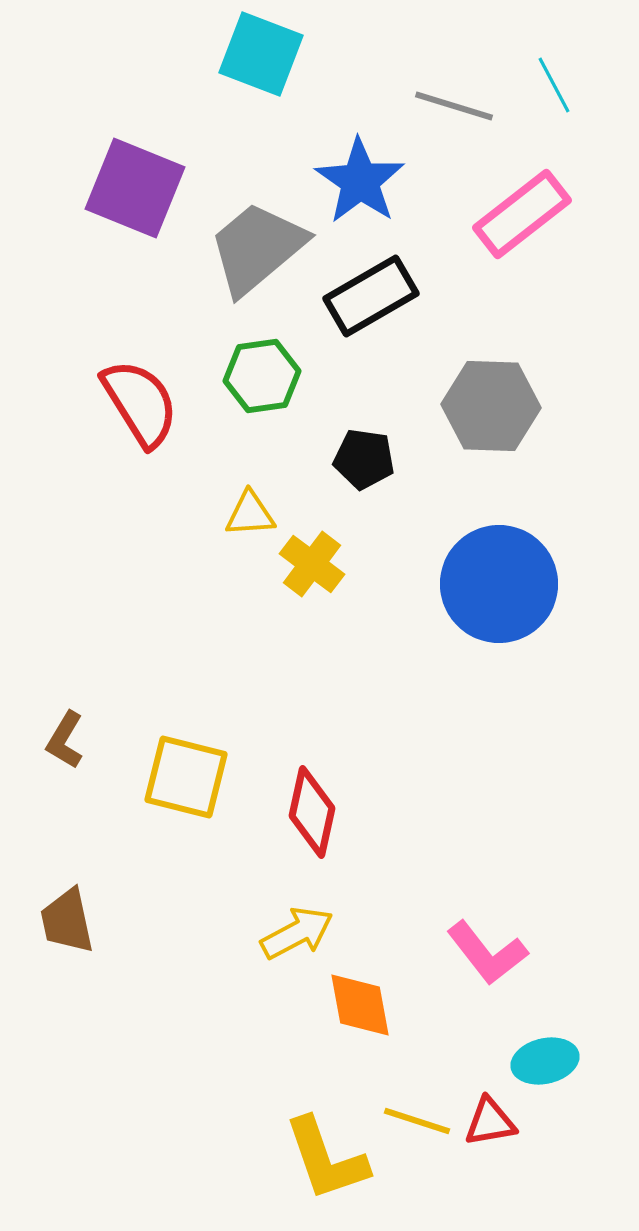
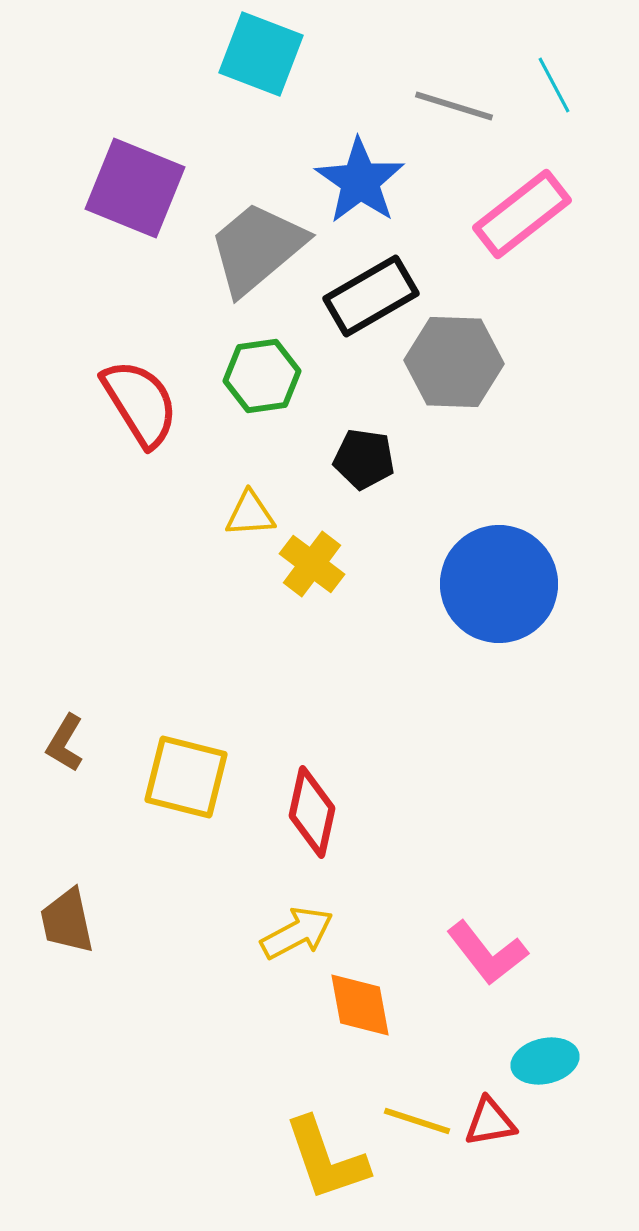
gray hexagon: moved 37 px left, 44 px up
brown L-shape: moved 3 px down
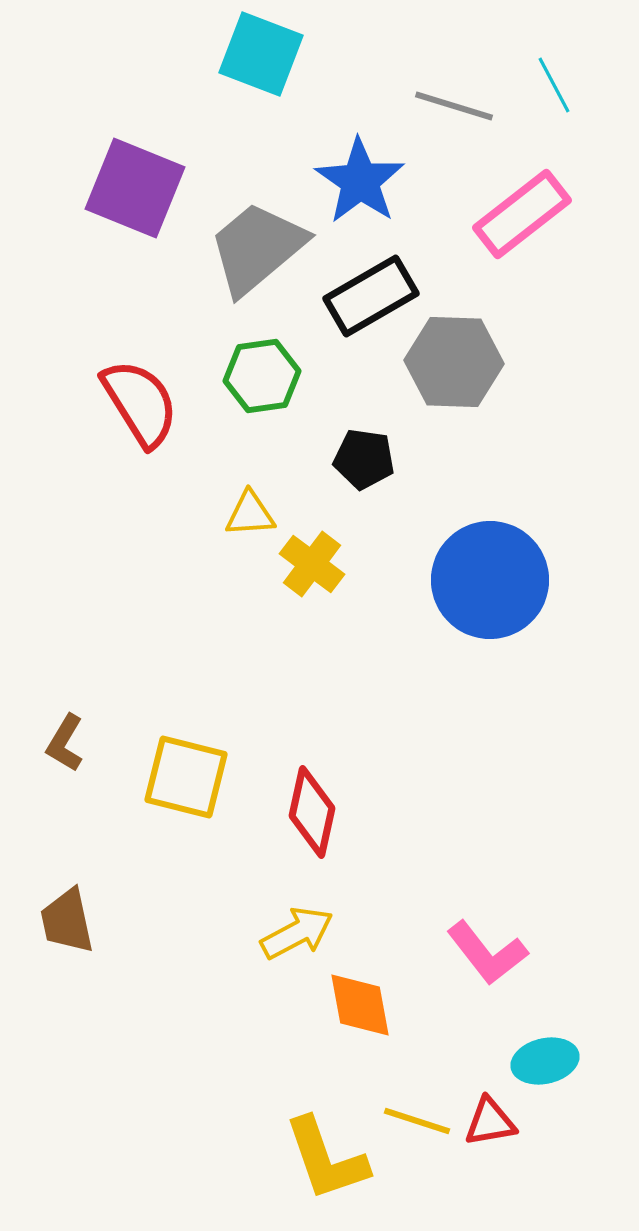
blue circle: moved 9 px left, 4 px up
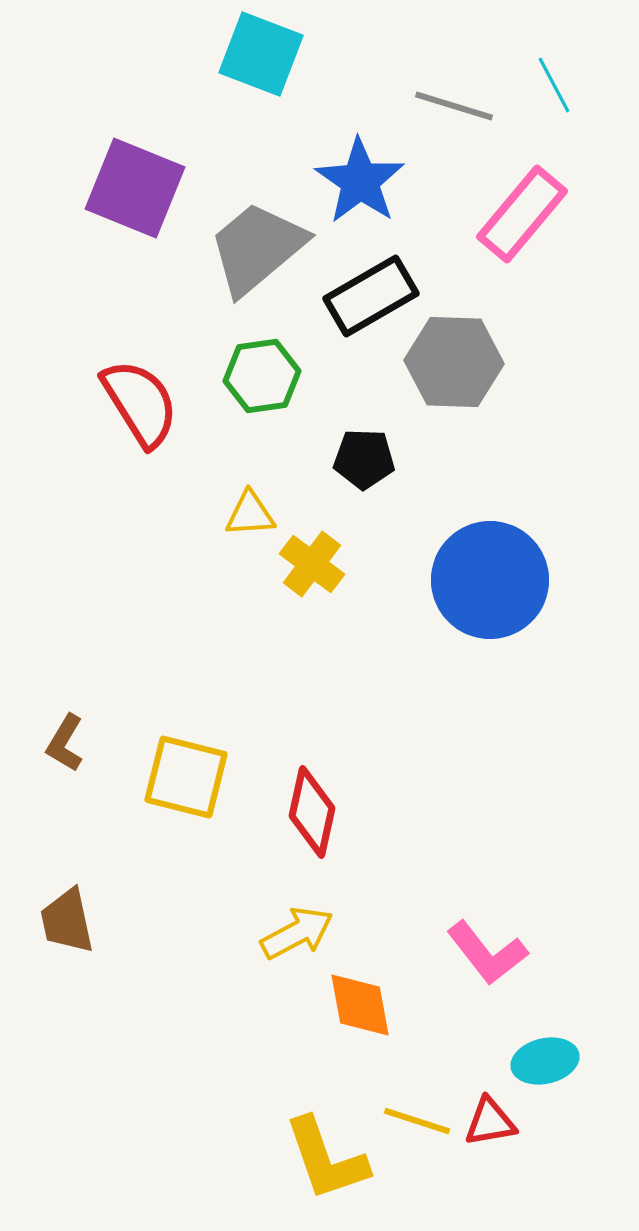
pink rectangle: rotated 12 degrees counterclockwise
black pentagon: rotated 6 degrees counterclockwise
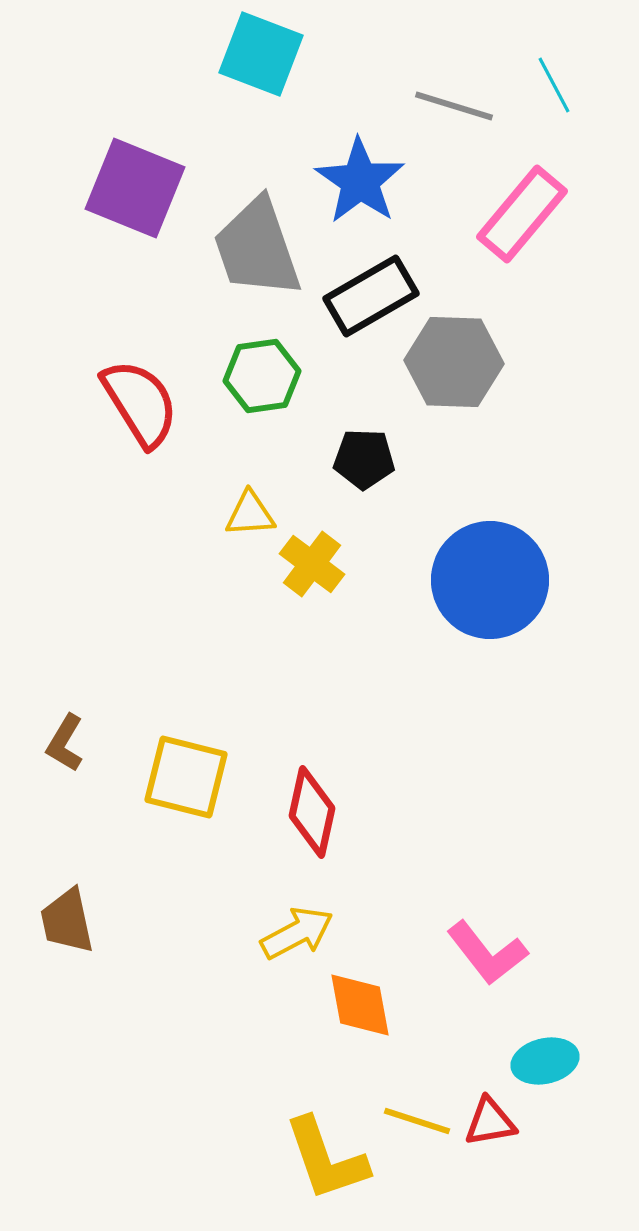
gray trapezoid: rotated 69 degrees counterclockwise
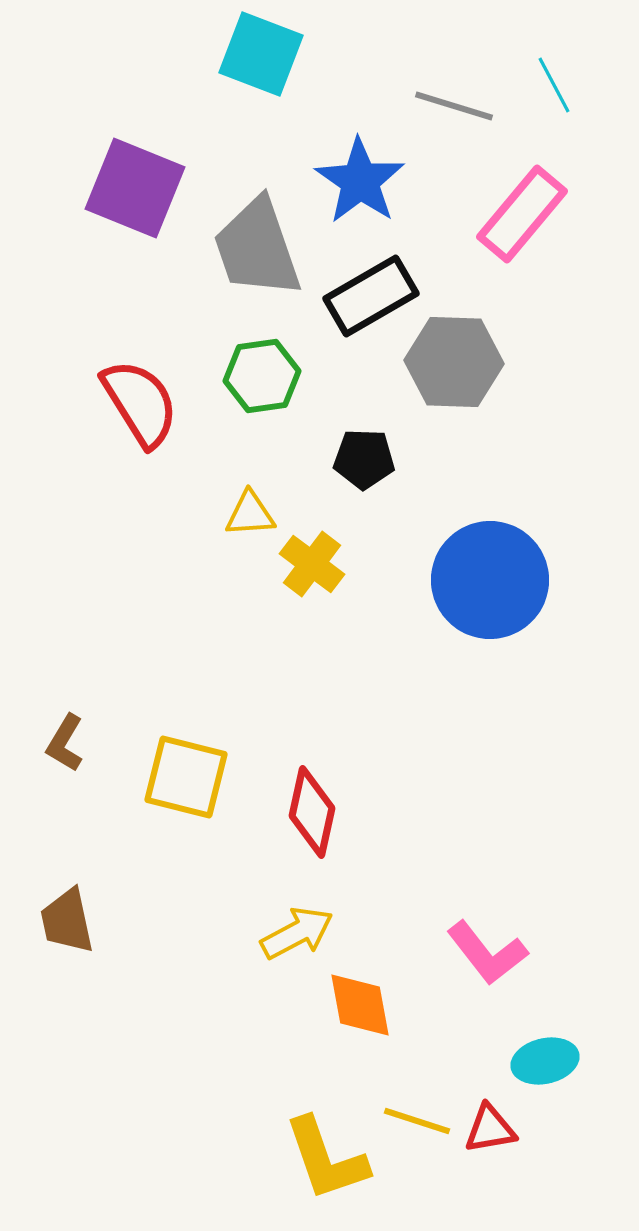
red triangle: moved 7 px down
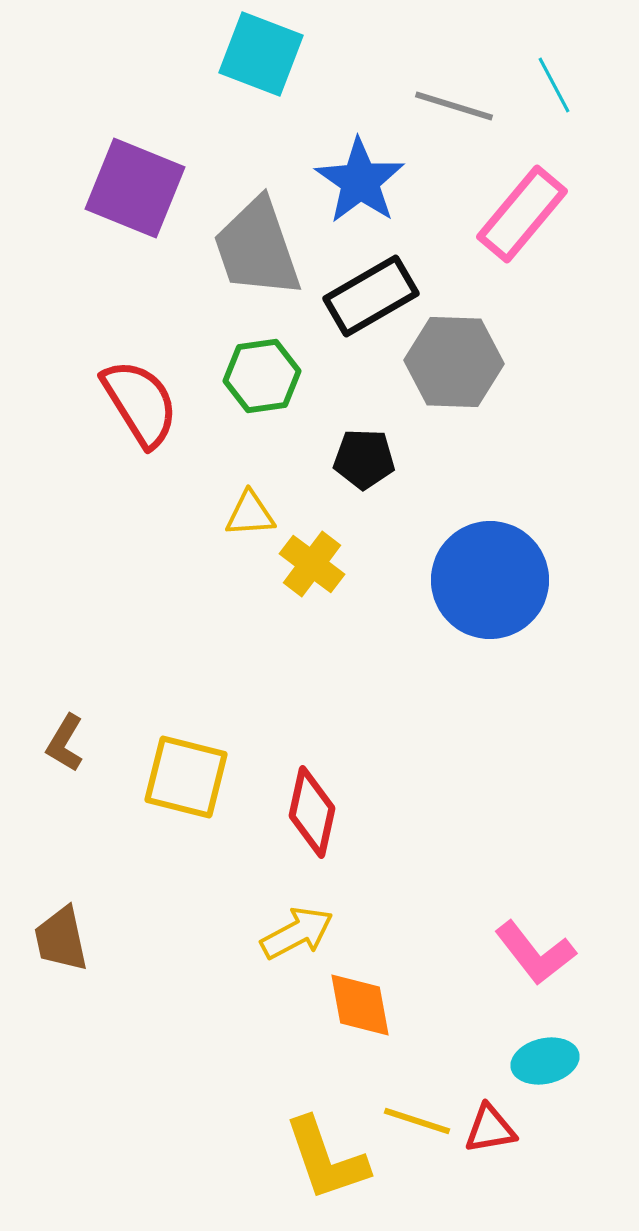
brown trapezoid: moved 6 px left, 18 px down
pink L-shape: moved 48 px right
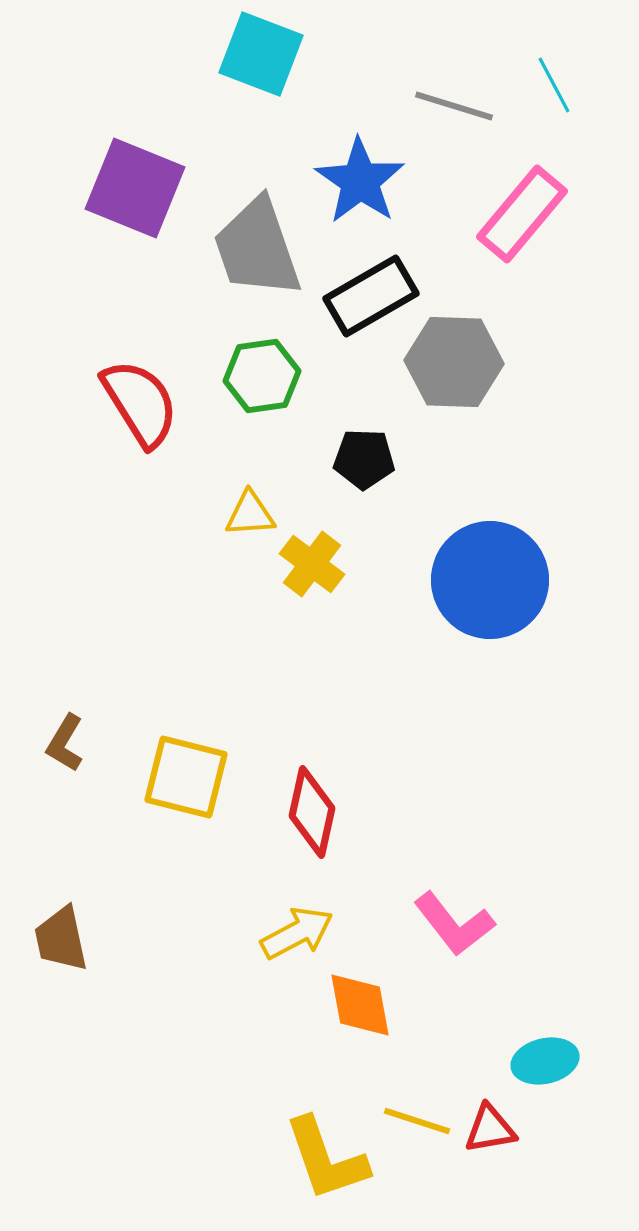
pink L-shape: moved 81 px left, 29 px up
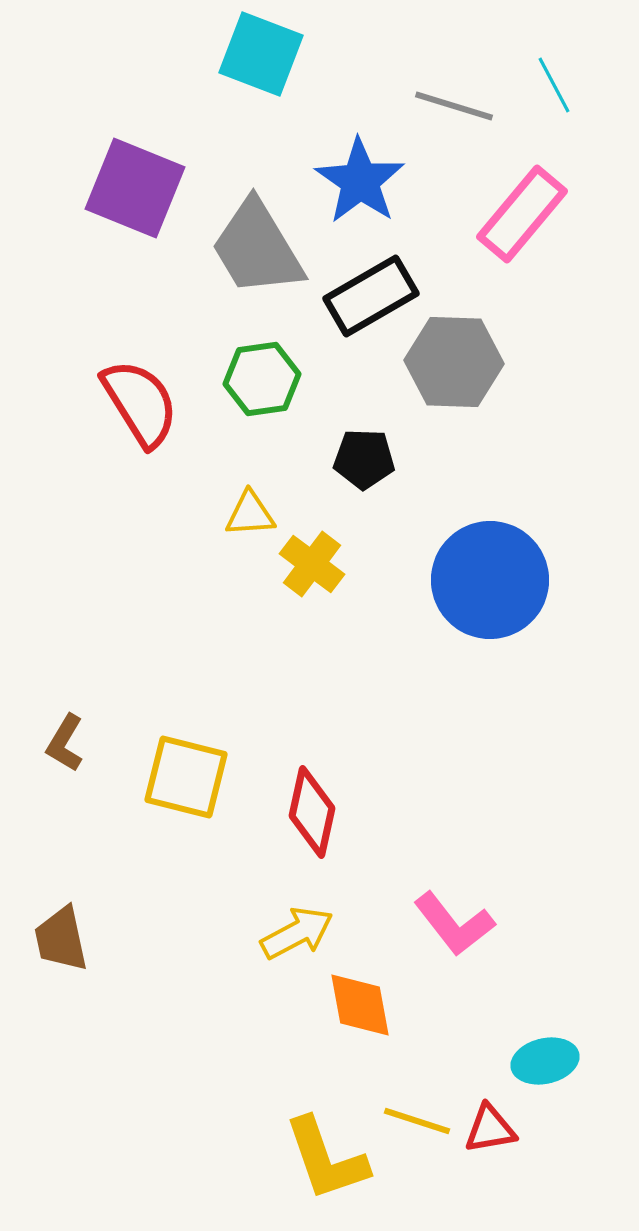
gray trapezoid: rotated 12 degrees counterclockwise
green hexagon: moved 3 px down
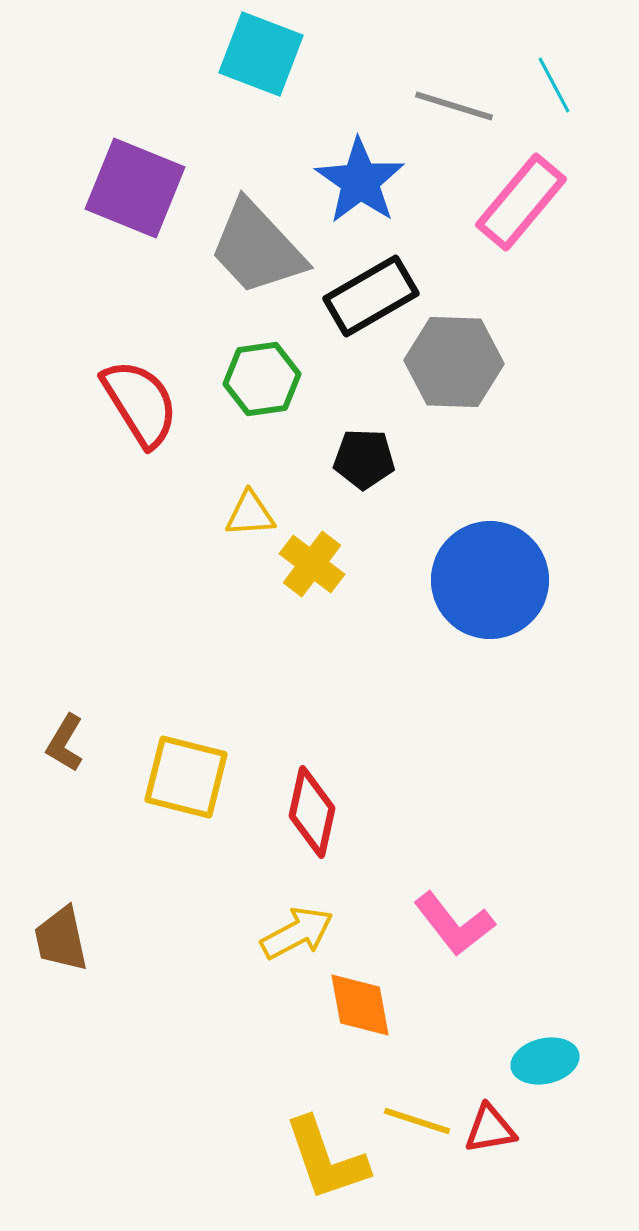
pink rectangle: moved 1 px left, 12 px up
gray trapezoid: rotated 12 degrees counterclockwise
